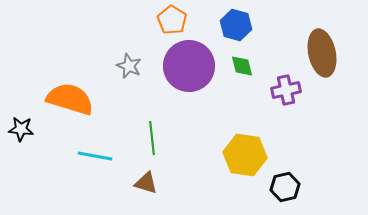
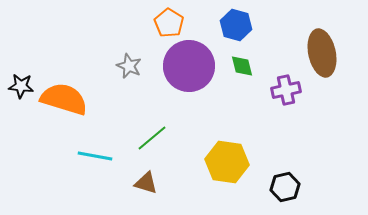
orange pentagon: moved 3 px left, 3 px down
orange semicircle: moved 6 px left
black star: moved 43 px up
green line: rotated 56 degrees clockwise
yellow hexagon: moved 18 px left, 7 px down
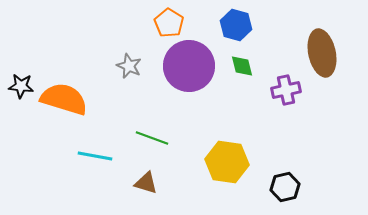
green line: rotated 60 degrees clockwise
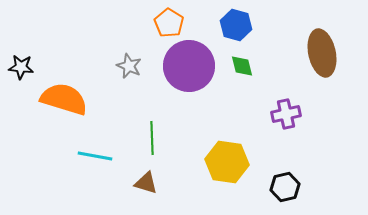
black star: moved 19 px up
purple cross: moved 24 px down
green line: rotated 68 degrees clockwise
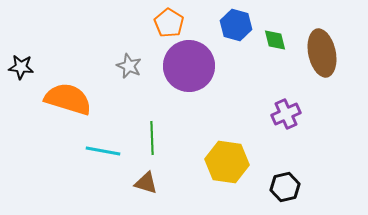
green diamond: moved 33 px right, 26 px up
orange semicircle: moved 4 px right
purple cross: rotated 12 degrees counterclockwise
cyan line: moved 8 px right, 5 px up
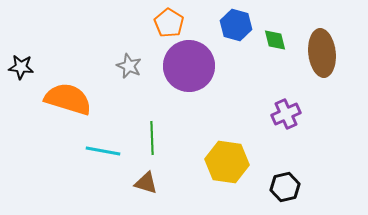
brown ellipse: rotated 6 degrees clockwise
